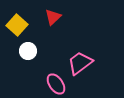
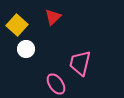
white circle: moved 2 px left, 2 px up
pink trapezoid: rotated 40 degrees counterclockwise
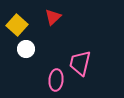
pink ellipse: moved 4 px up; rotated 40 degrees clockwise
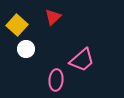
pink trapezoid: moved 2 px right, 3 px up; rotated 144 degrees counterclockwise
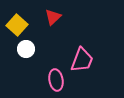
pink trapezoid: rotated 28 degrees counterclockwise
pink ellipse: rotated 15 degrees counterclockwise
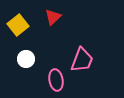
yellow square: moved 1 px right; rotated 10 degrees clockwise
white circle: moved 10 px down
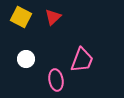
yellow square: moved 3 px right, 8 px up; rotated 25 degrees counterclockwise
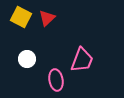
red triangle: moved 6 px left, 1 px down
white circle: moved 1 px right
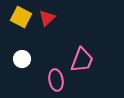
white circle: moved 5 px left
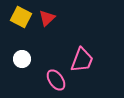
pink ellipse: rotated 25 degrees counterclockwise
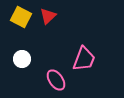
red triangle: moved 1 px right, 2 px up
pink trapezoid: moved 2 px right, 1 px up
